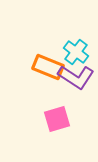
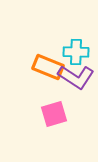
cyan cross: rotated 35 degrees counterclockwise
pink square: moved 3 px left, 5 px up
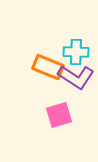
pink square: moved 5 px right, 1 px down
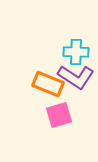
orange rectangle: moved 17 px down
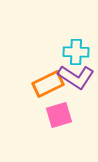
orange rectangle: rotated 48 degrees counterclockwise
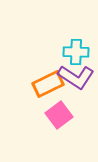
pink square: rotated 20 degrees counterclockwise
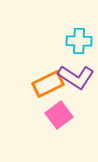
cyan cross: moved 3 px right, 11 px up
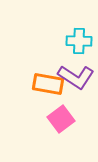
orange rectangle: rotated 36 degrees clockwise
pink square: moved 2 px right, 4 px down
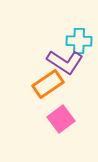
purple L-shape: moved 11 px left, 15 px up
orange rectangle: rotated 44 degrees counterclockwise
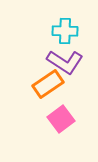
cyan cross: moved 14 px left, 10 px up
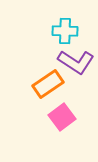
purple L-shape: moved 11 px right
pink square: moved 1 px right, 2 px up
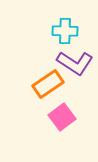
purple L-shape: moved 1 px left, 1 px down
